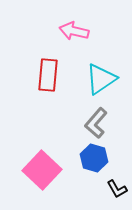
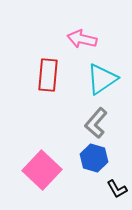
pink arrow: moved 8 px right, 8 px down
cyan triangle: moved 1 px right
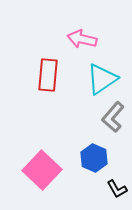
gray L-shape: moved 17 px right, 6 px up
blue hexagon: rotated 8 degrees clockwise
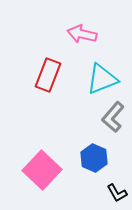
pink arrow: moved 5 px up
red rectangle: rotated 16 degrees clockwise
cyan triangle: rotated 12 degrees clockwise
black L-shape: moved 4 px down
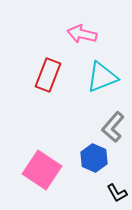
cyan triangle: moved 2 px up
gray L-shape: moved 10 px down
pink square: rotated 9 degrees counterclockwise
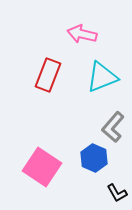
pink square: moved 3 px up
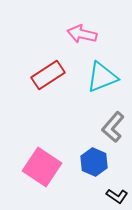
red rectangle: rotated 36 degrees clockwise
blue hexagon: moved 4 px down
black L-shape: moved 3 px down; rotated 25 degrees counterclockwise
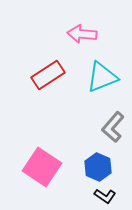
pink arrow: rotated 8 degrees counterclockwise
blue hexagon: moved 4 px right, 5 px down
black L-shape: moved 12 px left
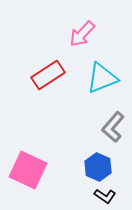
pink arrow: rotated 52 degrees counterclockwise
cyan triangle: moved 1 px down
pink square: moved 14 px left, 3 px down; rotated 9 degrees counterclockwise
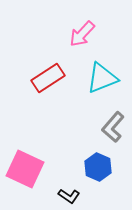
red rectangle: moved 3 px down
pink square: moved 3 px left, 1 px up
black L-shape: moved 36 px left
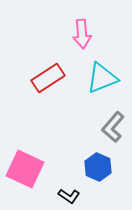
pink arrow: rotated 48 degrees counterclockwise
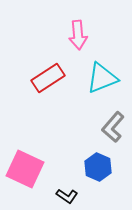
pink arrow: moved 4 px left, 1 px down
black L-shape: moved 2 px left
